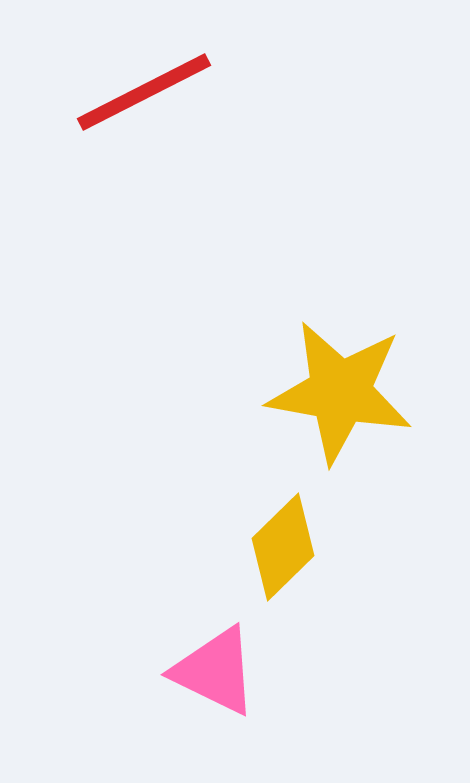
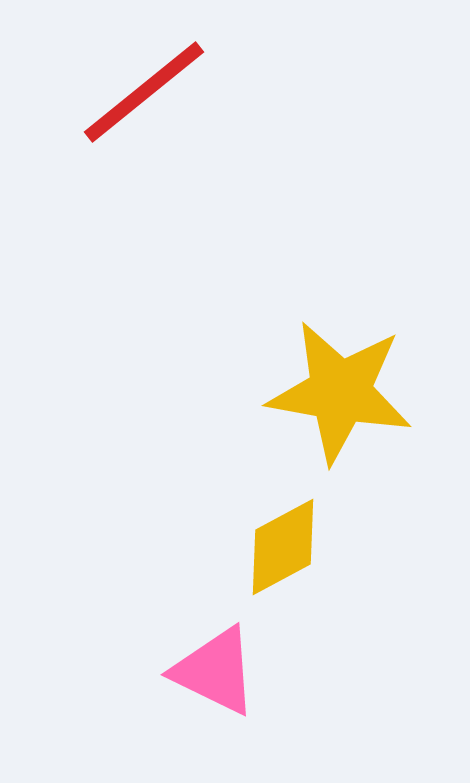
red line: rotated 12 degrees counterclockwise
yellow diamond: rotated 16 degrees clockwise
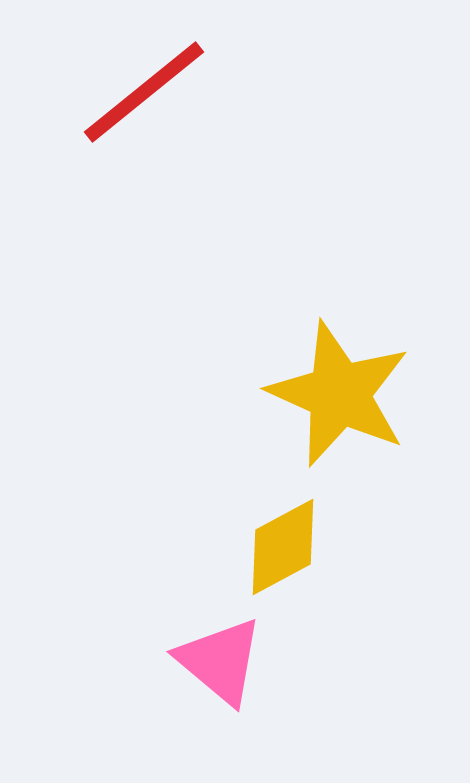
yellow star: moved 1 px left, 2 px down; rotated 14 degrees clockwise
pink triangle: moved 5 px right, 10 px up; rotated 14 degrees clockwise
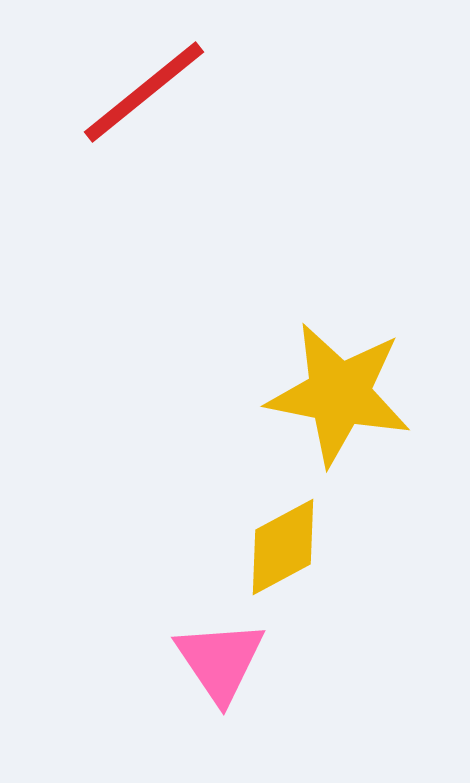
yellow star: rotated 13 degrees counterclockwise
pink triangle: rotated 16 degrees clockwise
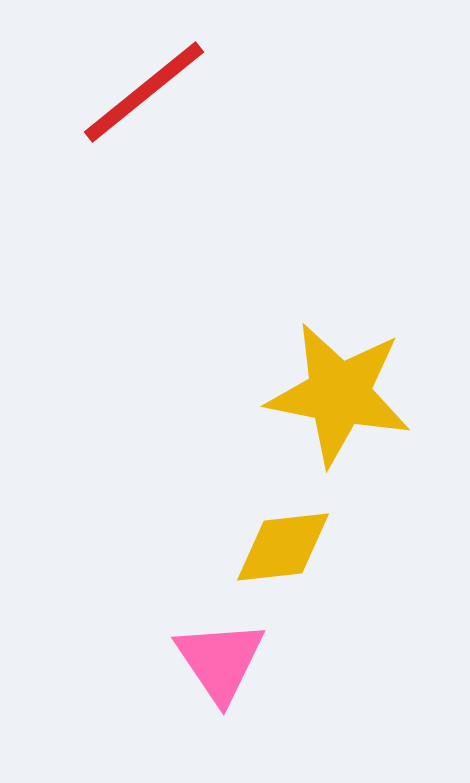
yellow diamond: rotated 22 degrees clockwise
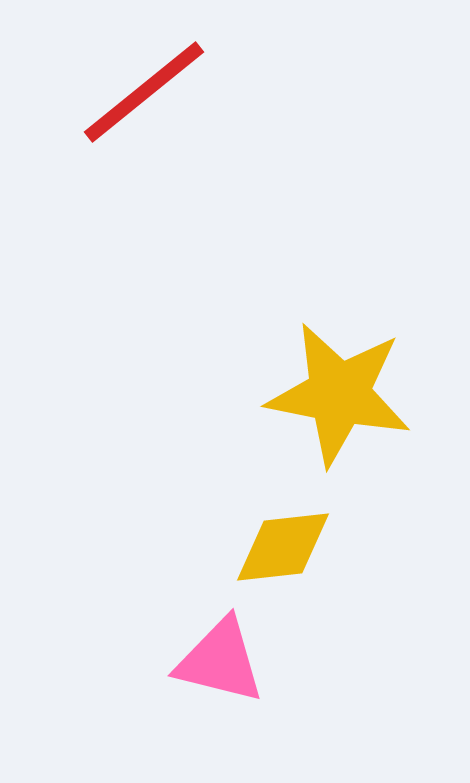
pink triangle: rotated 42 degrees counterclockwise
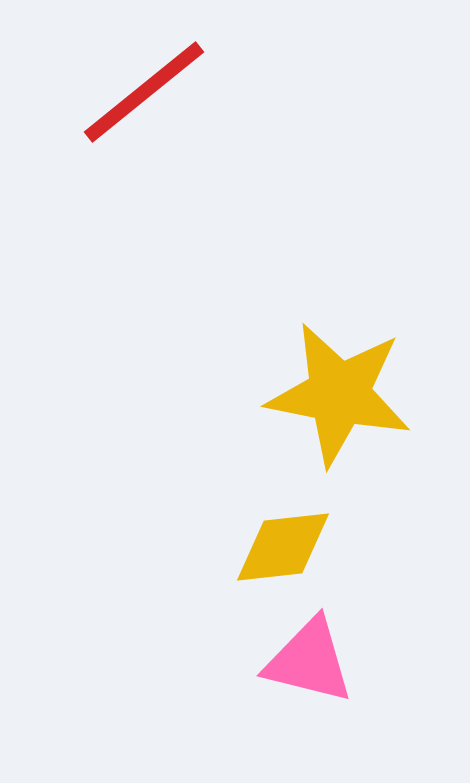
pink triangle: moved 89 px right
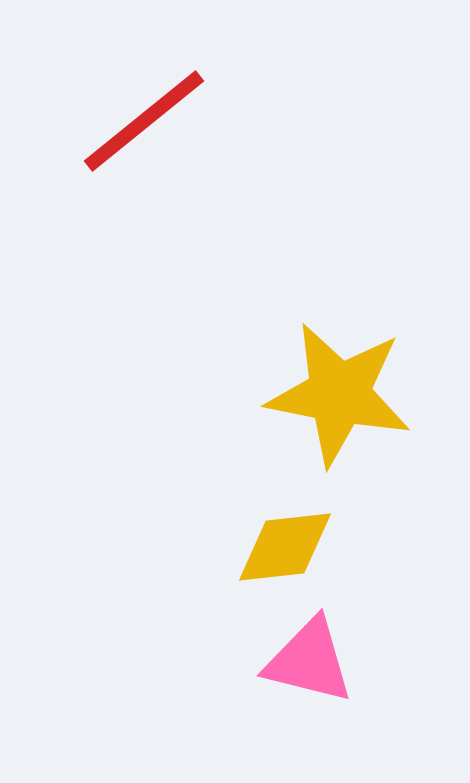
red line: moved 29 px down
yellow diamond: moved 2 px right
